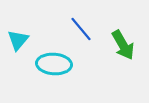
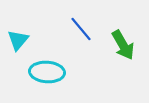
cyan ellipse: moved 7 px left, 8 px down
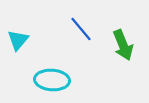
green arrow: rotated 8 degrees clockwise
cyan ellipse: moved 5 px right, 8 px down
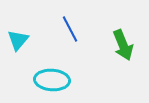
blue line: moved 11 px left; rotated 12 degrees clockwise
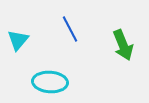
cyan ellipse: moved 2 px left, 2 px down
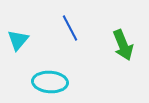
blue line: moved 1 px up
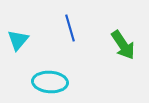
blue line: rotated 12 degrees clockwise
green arrow: rotated 12 degrees counterclockwise
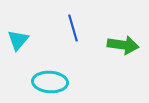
blue line: moved 3 px right
green arrow: rotated 48 degrees counterclockwise
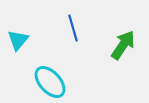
green arrow: rotated 64 degrees counterclockwise
cyan ellipse: rotated 44 degrees clockwise
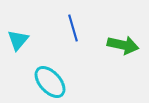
green arrow: rotated 68 degrees clockwise
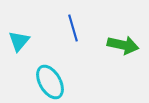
cyan triangle: moved 1 px right, 1 px down
cyan ellipse: rotated 12 degrees clockwise
